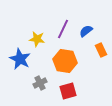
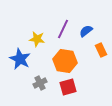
red square: moved 4 px up
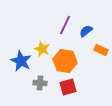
purple line: moved 2 px right, 4 px up
yellow star: moved 5 px right, 10 px down; rotated 14 degrees clockwise
orange rectangle: rotated 40 degrees counterclockwise
blue star: moved 1 px right, 2 px down
gray cross: rotated 32 degrees clockwise
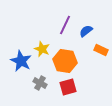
gray cross: rotated 24 degrees clockwise
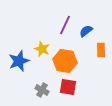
orange rectangle: rotated 64 degrees clockwise
blue star: moved 2 px left; rotated 25 degrees clockwise
gray cross: moved 2 px right, 7 px down
red square: rotated 24 degrees clockwise
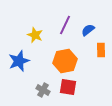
blue semicircle: moved 2 px right, 1 px up
yellow star: moved 7 px left, 14 px up
orange hexagon: rotated 20 degrees counterclockwise
gray cross: moved 1 px right
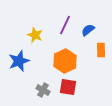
orange hexagon: rotated 15 degrees counterclockwise
